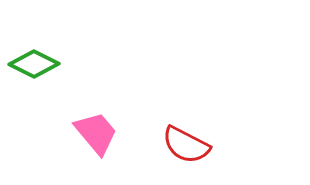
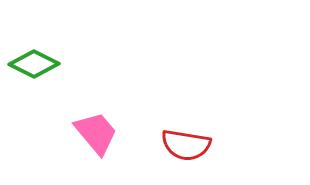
red semicircle: rotated 18 degrees counterclockwise
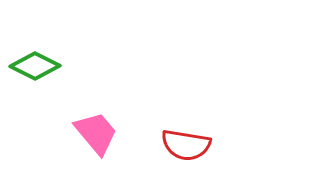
green diamond: moved 1 px right, 2 px down
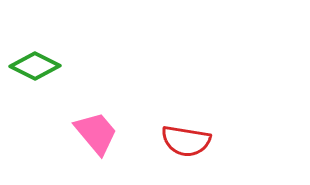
red semicircle: moved 4 px up
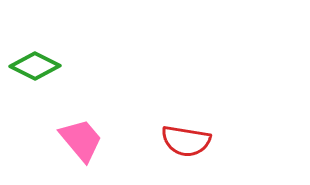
pink trapezoid: moved 15 px left, 7 px down
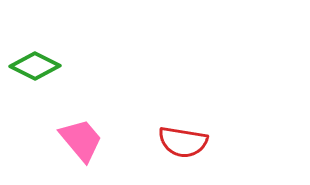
red semicircle: moved 3 px left, 1 px down
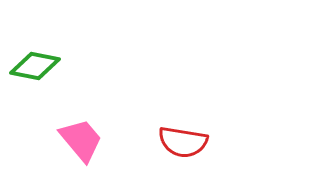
green diamond: rotated 15 degrees counterclockwise
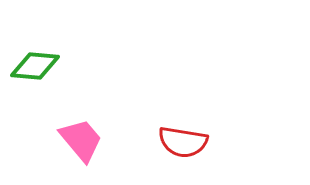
green diamond: rotated 6 degrees counterclockwise
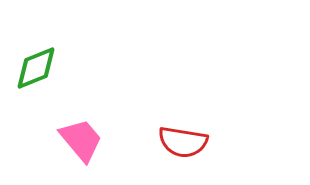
green diamond: moved 1 px right, 2 px down; rotated 27 degrees counterclockwise
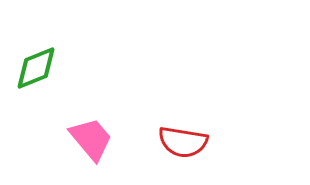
pink trapezoid: moved 10 px right, 1 px up
